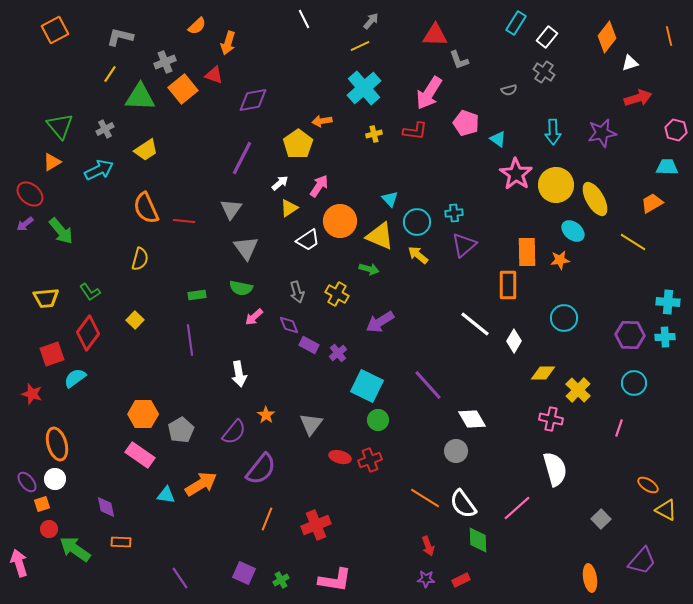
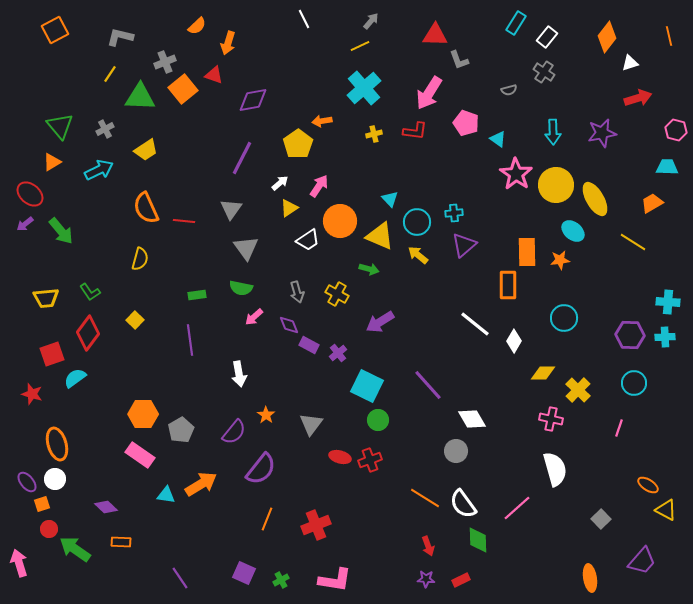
purple diamond at (106, 507): rotated 35 degrees counterclockwise
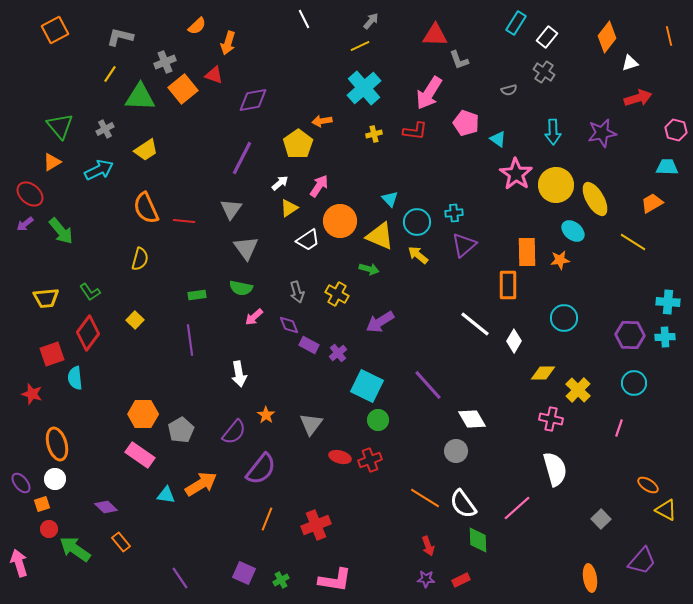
cyan semicircle at (75, 378): rotated 60 degrees counterclockwise
purple ellipse at (27, 482): moved 6 px left, 1 px down
orange rectangle at (121, 542): rotated 48 degrees clockwise
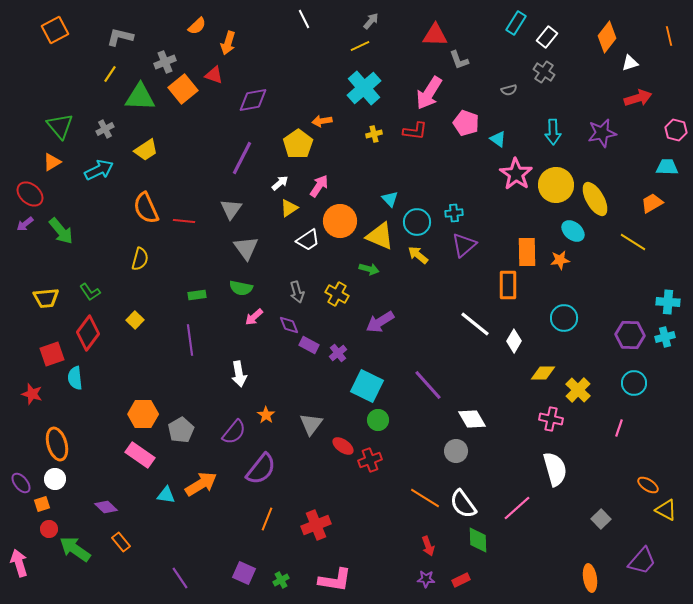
cyan cross at (665, 337): rotated 12 degrees counterclockwise
red ellipse at (340, 457): moved 3 px right, 11 px up; rotated 20 degrees clockwise
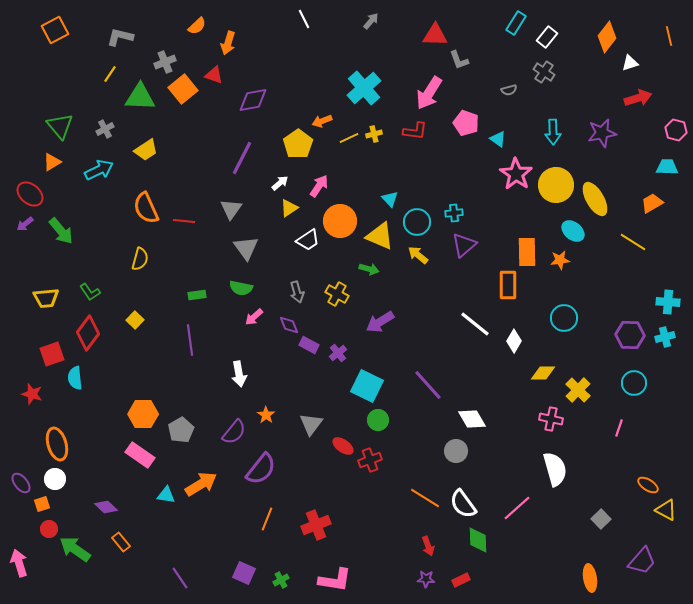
yellow line at (360, 46): moved 11 px left, 92 px down
orange arrow at (322, 121): rotated 12 degrees counterclockwise
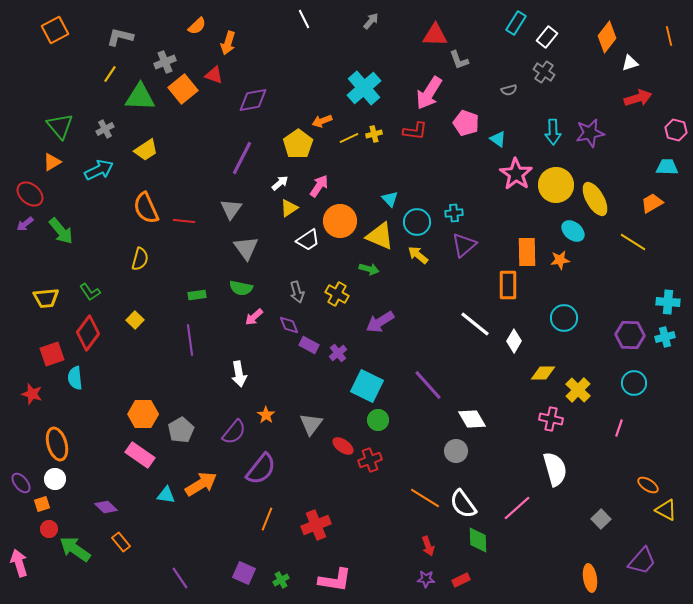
purple star at (602, 133): moved 12 px left
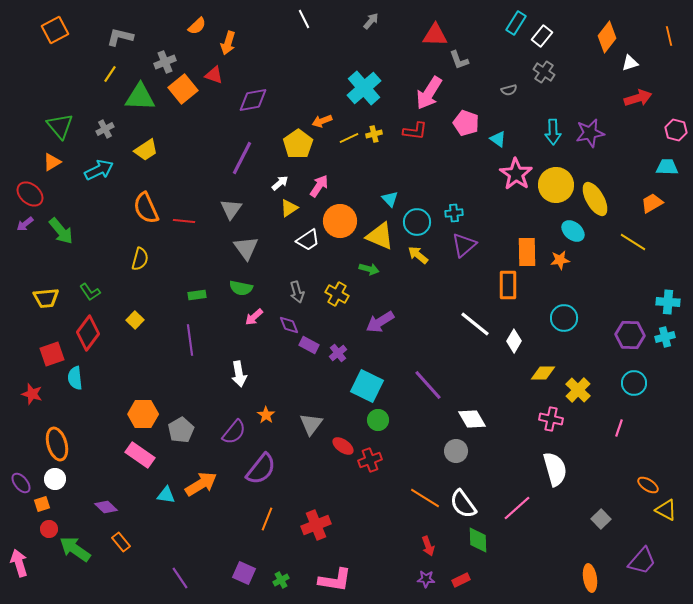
white rectangle at (547, 37): moved 5 px left, 1 px up
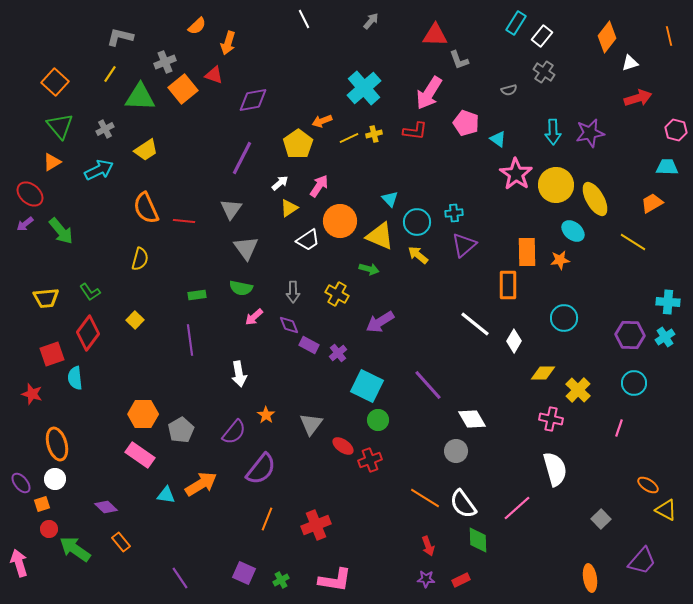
orange square at (55, 30): moved 52 px down; rotated 20 degrees counterclockwise
gray arrow at (297, 292): moved 4 px left; rotated 15 degrees clockwise
cyan cross at (665, 337): rotated 18 degrees counterclockwise
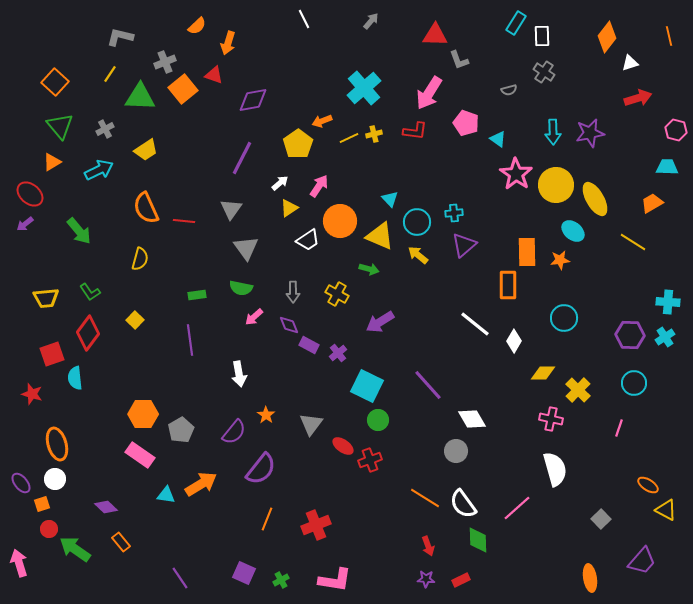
white rectangle at (542, 36): rotated 40 degrees counterclockwise
green arrow at (61, 231): moved 18 px right
